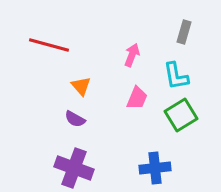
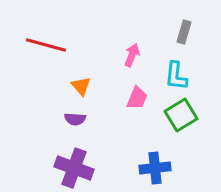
red line: moved 3 px left
cyan L-shape: rotated 16 degrees clockwise
purple semicircle: rotated 25 degrees counterclockwise
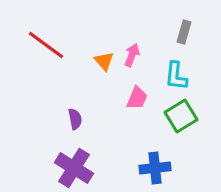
red line: rotated 21 degrees clockwise
orange triangle: moved 23 px right, 25 px up
green square: moved 1 px down
purple semicircle: rotated 105 degrees counterclockwise
purple cross: rotated 12 degrees clockwise
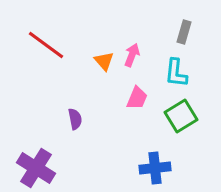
cyan L-shape: moved 3 px up
purple cross: moved 38 px left
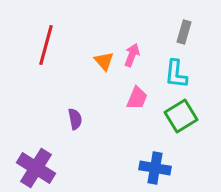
red line: rotated 69 degrees clockwise
cyan L-shape: moved 1 px down
blue cross: rotated 16 degrees clockwise
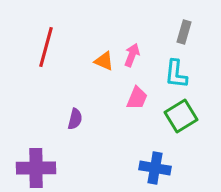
red line: moved 2 px down
orange triangle: rotated 25 degrees counterclockwise
purple semicircle: rotated 25 degrees clockwise
purple cross: rotated 33 degrees counterclockwise
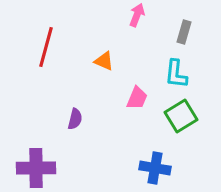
pink arrow: moved 5 px right, 40 px up
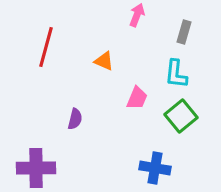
green square: rotated 8 degrees counterclockwise
